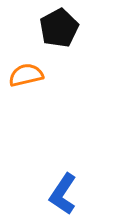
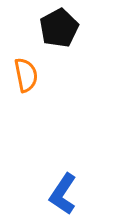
orange semicircle: rotated 92 degrees clockwise
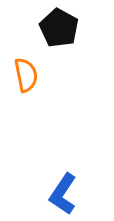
black pentagon: rotated 15 degrees counterclockwise
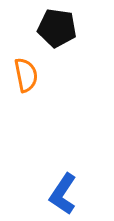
black pentagon: moved 2 px left; rotated 21 degrees counterclockwise
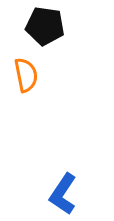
black pentagon: moved 12 px left, 2 px up
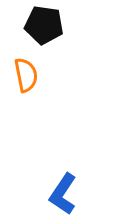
black pentagon: moved 1 px left, 1 px up
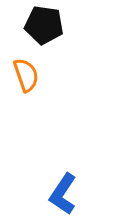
orange semicircle: rotated 8 degrees counterclockwise
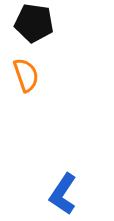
black pentagon: moved 10 px left, 2 px up
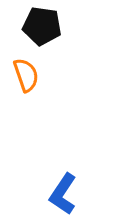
black pentagon: moved 8 px right, 3 px down
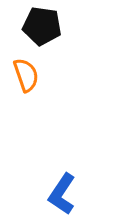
blue L-shape: moved 1 px left
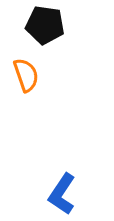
black pentagon: moved 3 px right, 1 px up
